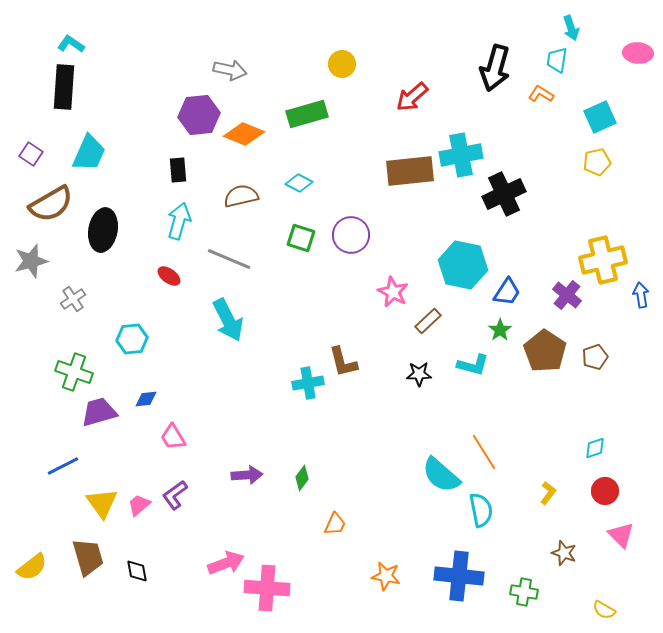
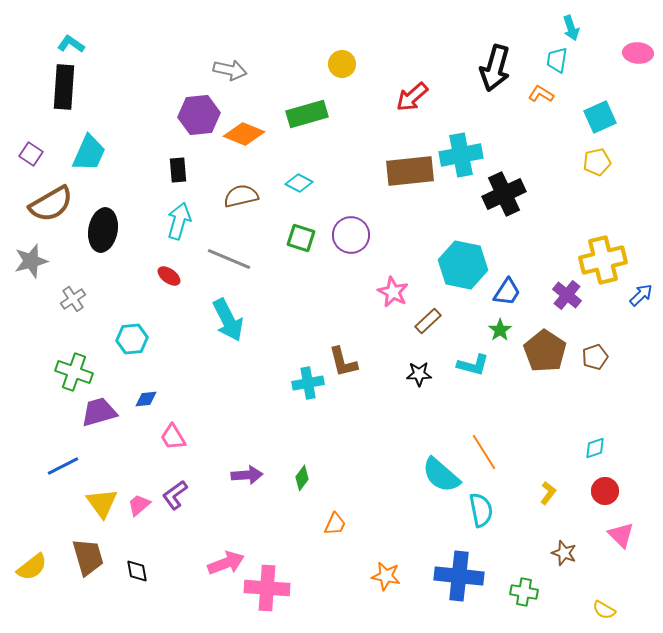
blue arrow at (641, 295): rotated 55 degrees clockwise
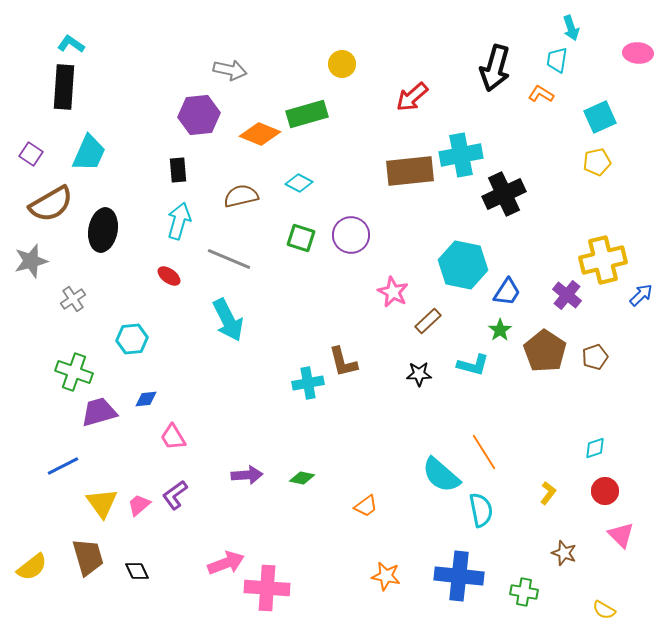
orange diamond at (244, 134): moved 16 px right
green diamond at (302, 478): rotated 65 degrees clockwise
orange trapezoid at (335, 524): moved 31 px right, 18 px up; rotated 30 degrees clockwise
black diamond at (137, 571): rotated 15 degrees counterclockwise
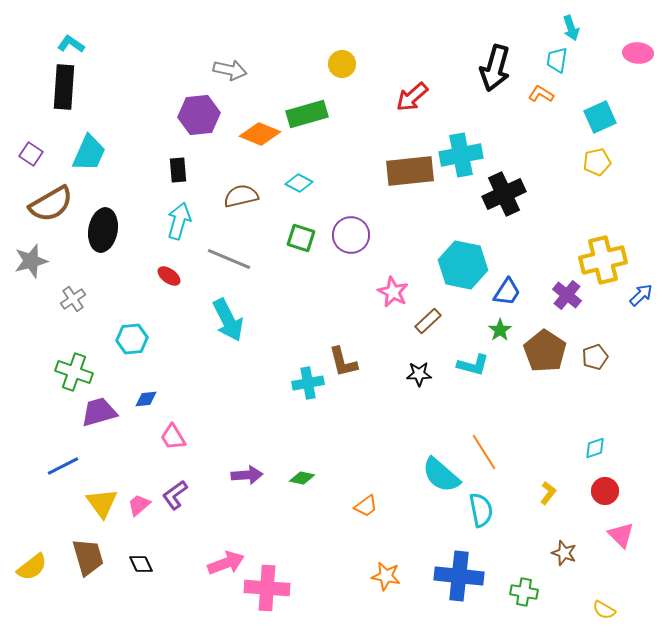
black diamond at (137, 571): moved 4 px right, 7 px up
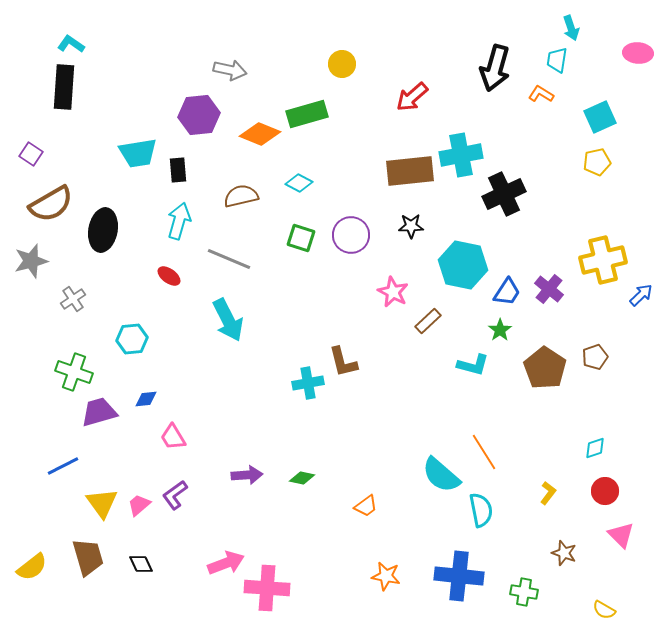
cyan trapezoid at (89, 153): moved 49 px right; rotated 57 degrees clockwise
purple cross at (567, 295): moved 18 px left, 6 px up
brown pentagon at (545, 351): moved 17 px down
black star at (419, 374): moved 8 px left, 148 px up
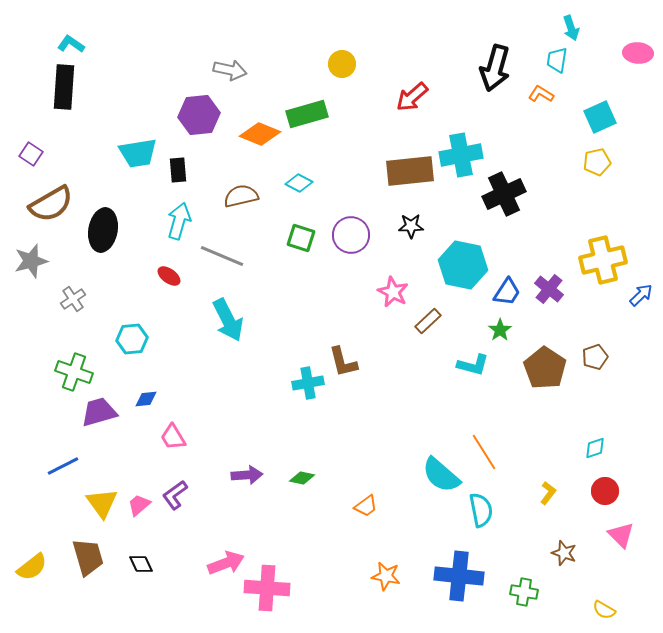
gray line at (229, 259): moved 7 px left, 3 px up
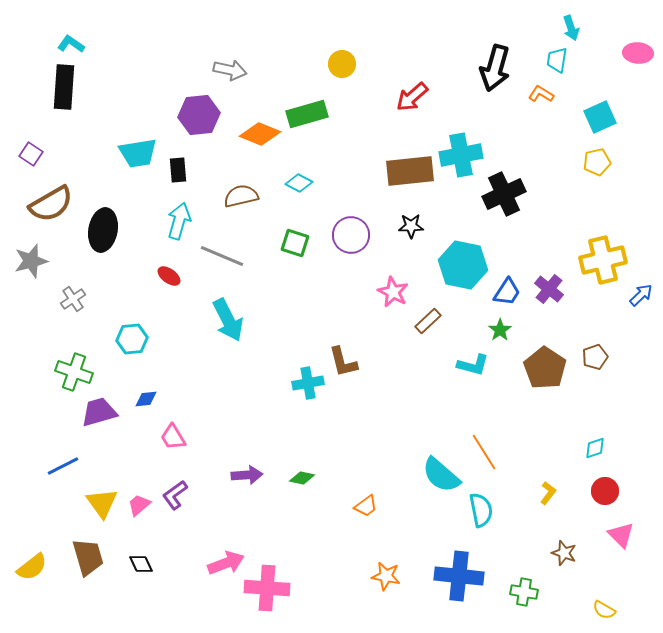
green square at (301, 238): moved 6 px left, 5 px down
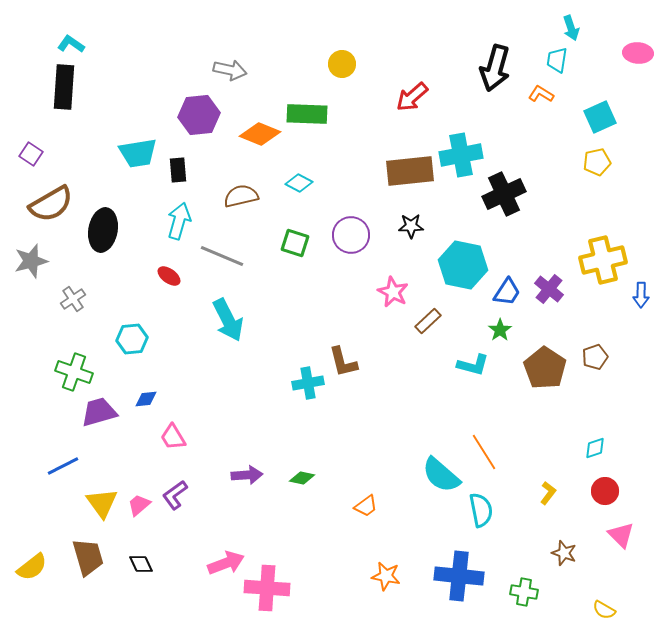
green rectangle at (307, 114): rotated 18 degrees clockwise
blue arrow at (641, 295): rotated 135 degrees clockwise
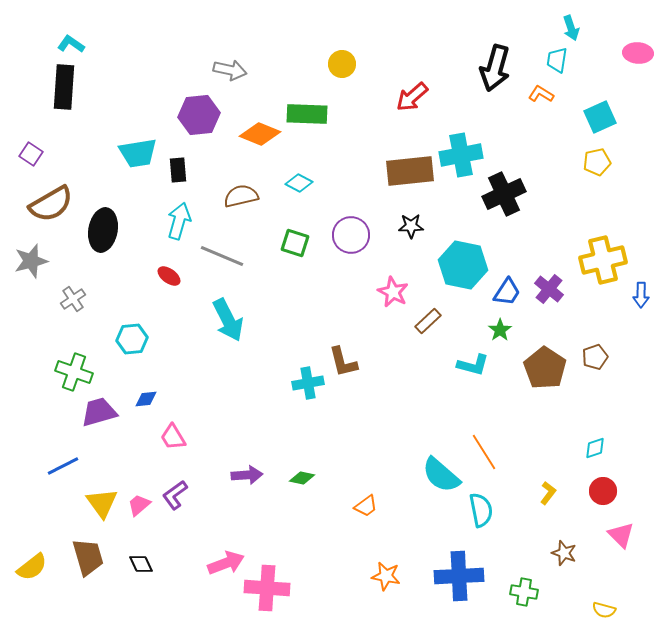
red circle at (605, 491): moved 2 px left
blue cross at (459, 576): rotated 9 degrees counterclockwise
yellow semicircle at (604, 610): rotated 15 degrees counterclockwise
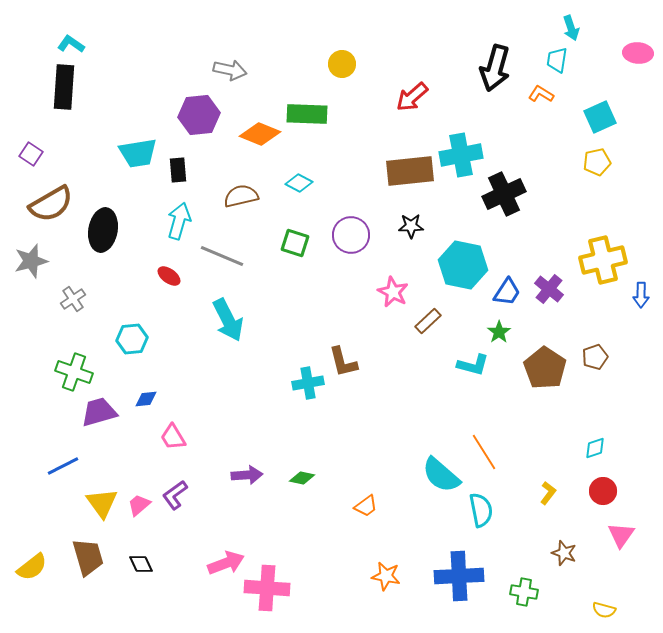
green star at (500, 330): moved 1 px left, 2 px down
pink triangle at (621, 535): rotated 20 degrees clockwise
